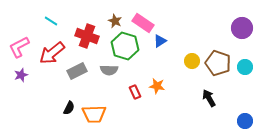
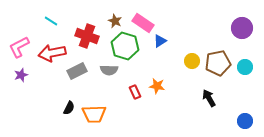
red arrow: rotated 28 degrees clockwise
brown pentagon: rotated 30 degrees counterclockwise
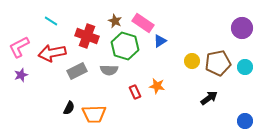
black arrow: rotated 84 degrees clockwise
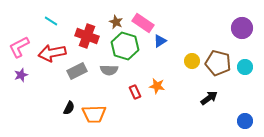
brown star: moved 1 px right, 1 px down
brown pentagon: rotated 25 degrees clockwise
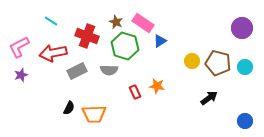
red arrow: moved 1 px right
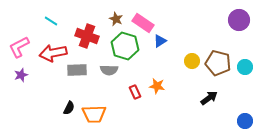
brown star: moved 3 px up
purple circle: moved 3 px left, 8 px up
gray rectangle: moved 1 px up; rotated 24 degrees clockwise
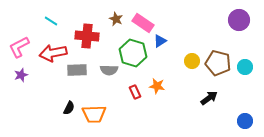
red cross: rotated 15 degrees counterclockwise
green hexagon: moved 8 px right, 7 px down
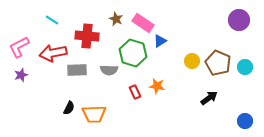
cyan line: moved 1 px right, 1 px up
brown pentagon: rotated 10 degrees clockwise
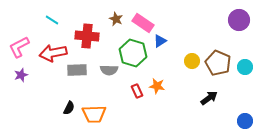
red rectangle: moved 2 px right, 1 px up
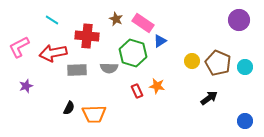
gray semicircle: moved 2 px up
purple star: moved 5 px right, 11 px down
